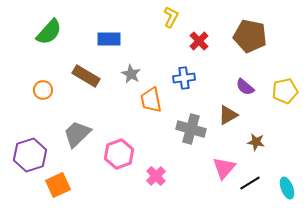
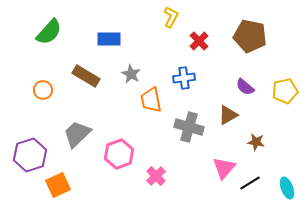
gray cross: moved 2 px left, 2 px up
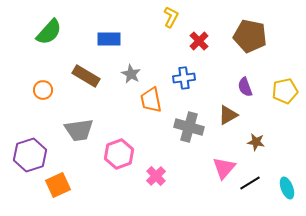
purple semicircle: rotated 30 degrees clockwise
gray trapezoid: moved 2 px right, 4 px up; rotated 144 degrees counterclockwise
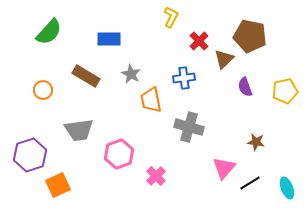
brown triangle: moved 4 px left, 56 px up; rotated 15 degrees counterclockwise
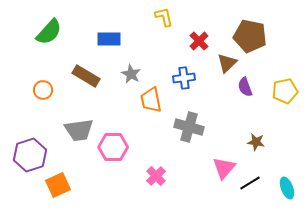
yellow L-shape: moved 7 px left; rotated 40 degrees counterclockwise
brown triangle: moved 3 px right, 4 px down
pink hexagon: moved 6 px left, 7 px up; rotated 20 degrees clockwise
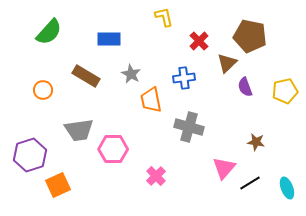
pink hexagon: moved 2 px down
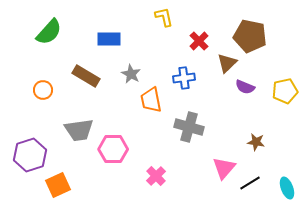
purple semicircle: rotated 48 degrees counterclockwise
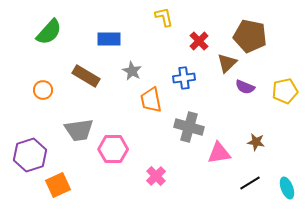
gray star: moved 1 px right, 3 px up
pink triangle: moved 5 px left, 15 px up; rotated 40 degrees clockwise
